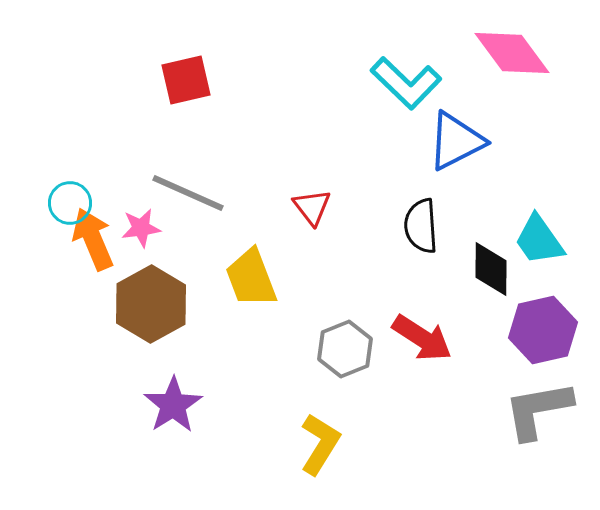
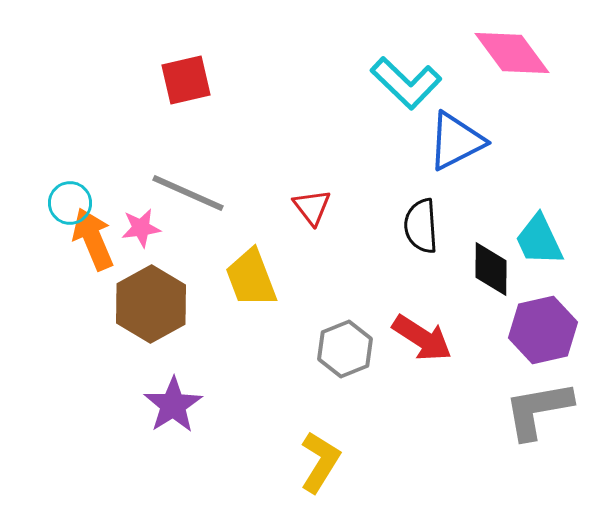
cyan trapezoid: rotated 10 degrees clockwise
yellow L-shape: moved 18 px down
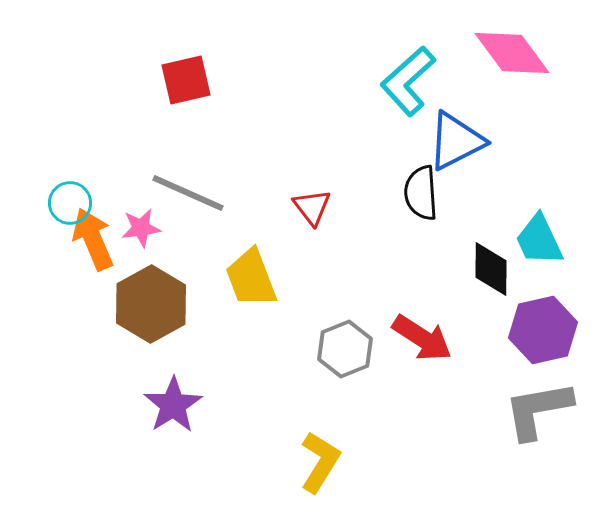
cyan L-shape: moved 2 px right, 2 px up; rotated 94 degrees clockwise
black semicircle: moved 33 px up
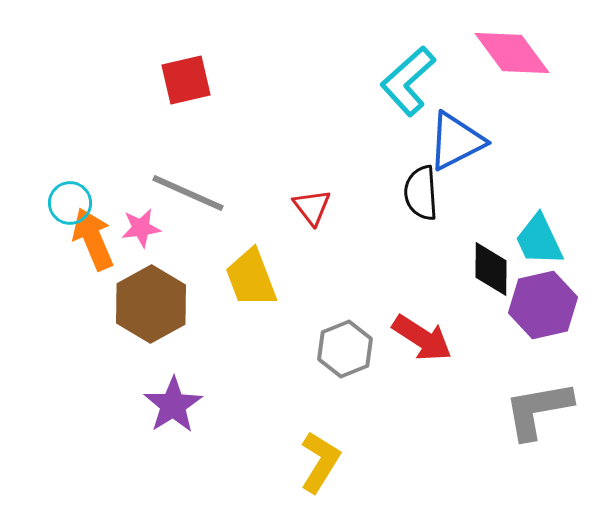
purple hexagon: moved 25 px up
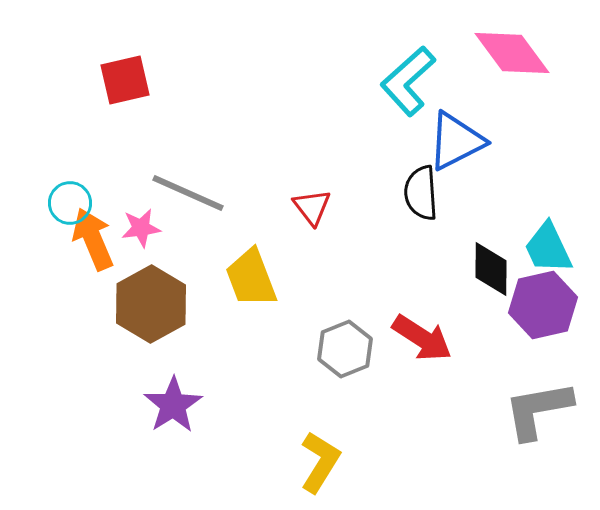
red square: moved 61 px left
cyan trapezoid: moved 9 px right, 8 px down
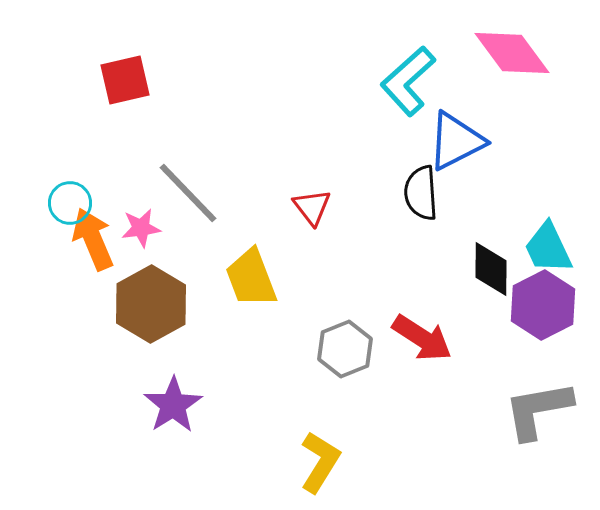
gray line: rotated 22 degrees clockwise
purple hexagon: rotated 14 degrees counterclockwise
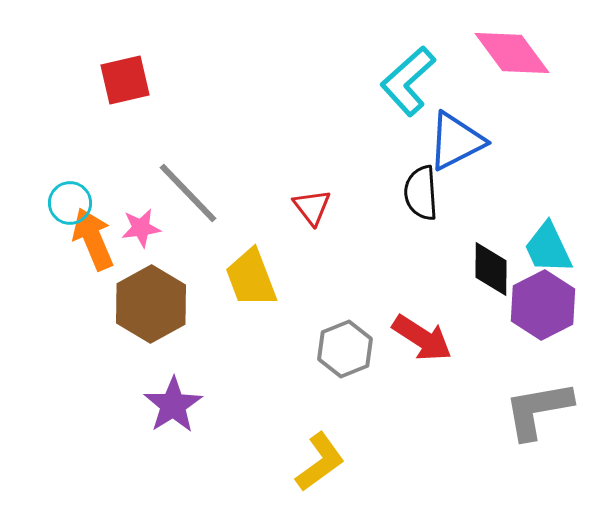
yellow L-shape: rotated 22 degrees clockwise
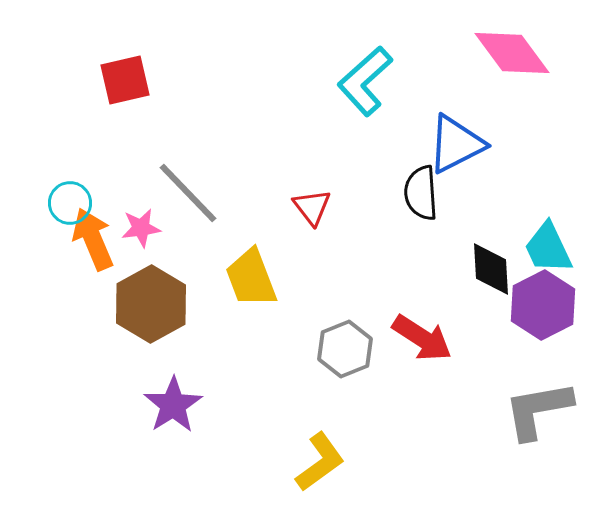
cyan L-shape: moved 43 px left
blue triangle: moved 3 px down
black diamond: rotated 4 degrees counterclockwise
